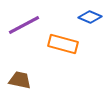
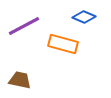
blue diamond: moved 6 px left
purple line: moved 1 px down
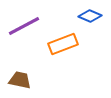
blue diamond: moved 6 px right, 1 px up
orange rectangle: rotated 36 degrees counterclockwise
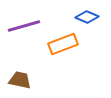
blue diamond: moved 3 px left, 1 px down
purple line: rotated 12 degrees clockwise
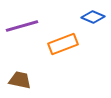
blue diamond: moved 6 px right
purple line: moved 2 px left
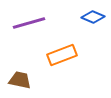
purple line: moved 7 px right, 3 px up
orange rectangle: moved 1 px left, 11 px down
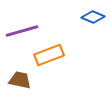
purple line: moved 7 px left, 8 px down
orange rectangle: moved 13 px left
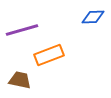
blue diamond: rotated 25 degrees counterclockwise
purple line: moved 1 px up
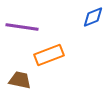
blue diamond: rotated 20 degrees counterclockwise
purple line: moved 3 px up; rotated 24 degrees clockwise
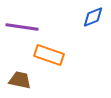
orange rectangle: rotated 40 degrees clockwise
